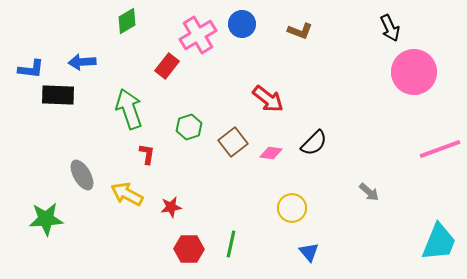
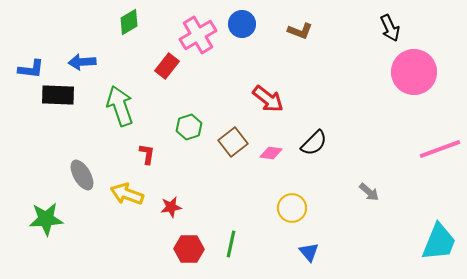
green diamond: moved 2 px right, 1 px down
green arrow: moved 9 px left, 3 px up
yellow arrow: rotated 8 degrees counterclockwise
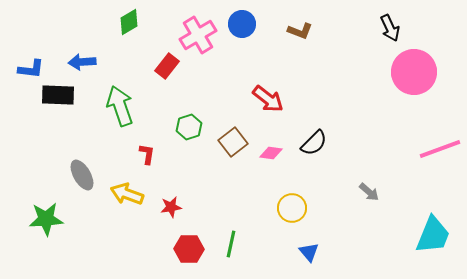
cyan trapezoid: moved 6 px left, 7 px up
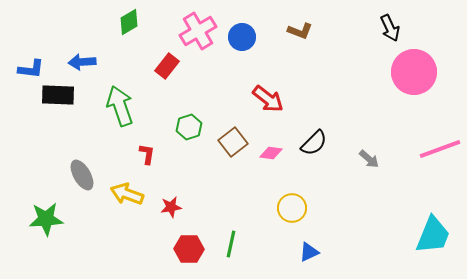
blue circle: moved 13 px down
pink cross: moved 4 px up
gray arrow: moved 33 px up
blue triangle: rotated 45 degrees clockwise
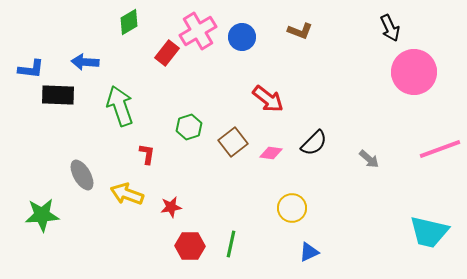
blue arrow: moved 3 px right; rotated 8 degrees clockwise
red rectangle: moved 13 px up
green star: moved 4 px left, 4 px up
cyan trapezoid: moved 4 px left, 3 px up; rotated 81 degrees clockwise
red hexagon: moved 1 px right, 3 px up
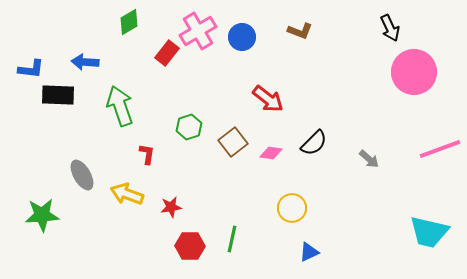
green line: moved 1 px right, 5 px up
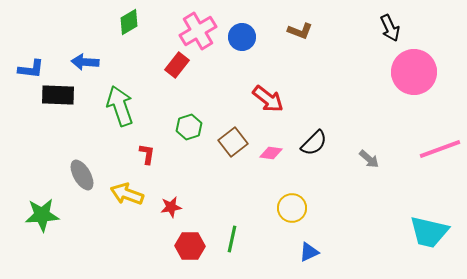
red rectangle: moved 10 px right, 12 px down
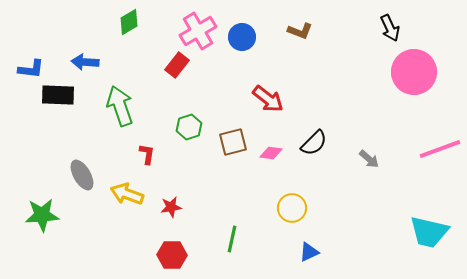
brown square: rotated 24 degrees clockwise
red hexagon: moved 18 px left, 9 px down
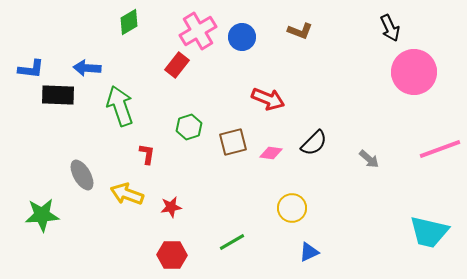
blue arrow: moved 2 px right, 6 px down
red arrow: rotated 16 degrees counterclockwise
green line: moved 3 px down; rotated 48 degrees clockwise
